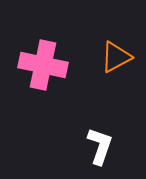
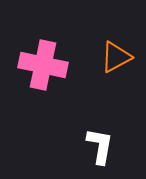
white L-shape: rotated 9 degrees counterclockwise
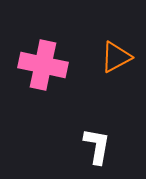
white L-shape: moved 3 px left
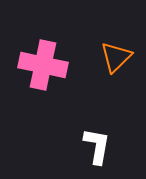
orange triangle: rotated 16 degrees counterclockwise
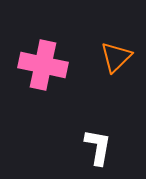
white L-shape: moved 1 px right, 1 px down
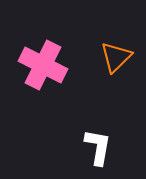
pink cross: rotated 15 degrees clockwise
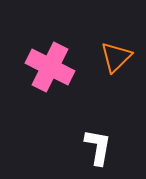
pink cross: moved 7 px right, 2 px down
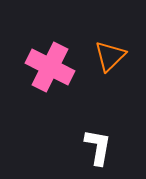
orange triangle: moved 6 px left, 1 px up
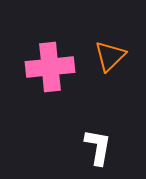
pink cross: rotated 33 degrees counterclockwise
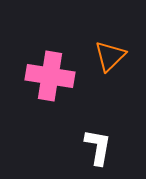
pink cross: moved 9 px down; rotated 15 degrees clockwise
